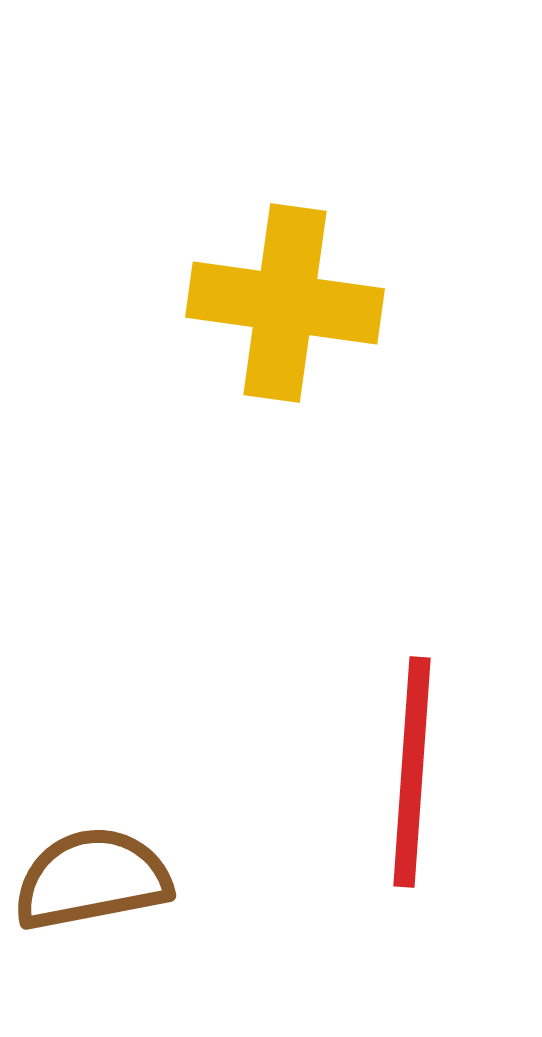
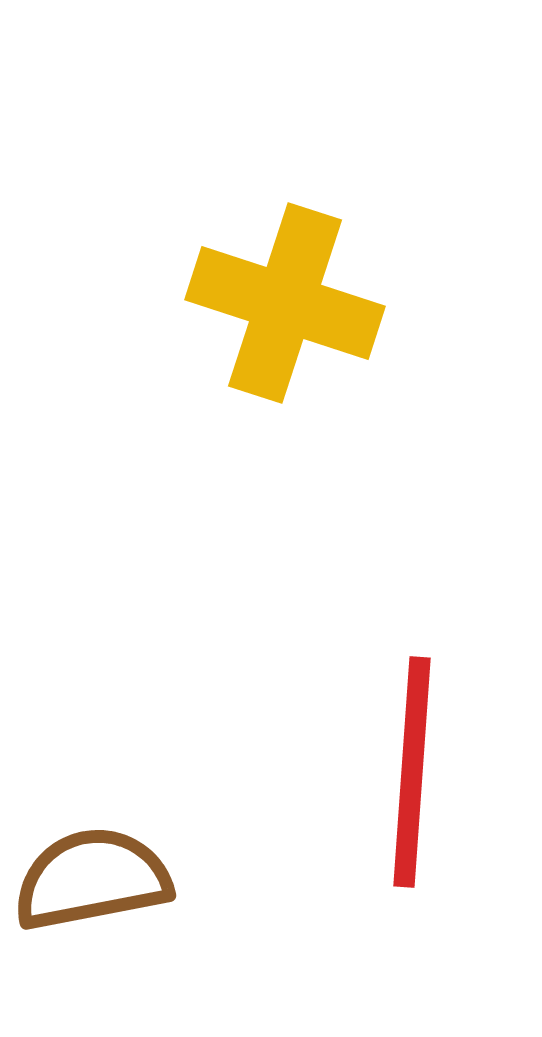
yellow cross: rotated 10 degrees clockwise
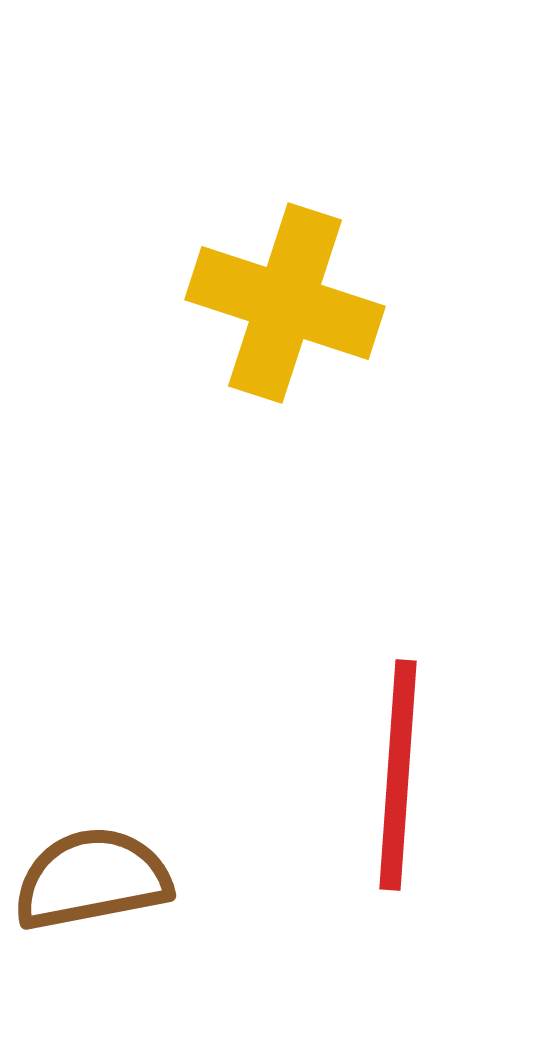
red line: moved 14 px left, 3 px down
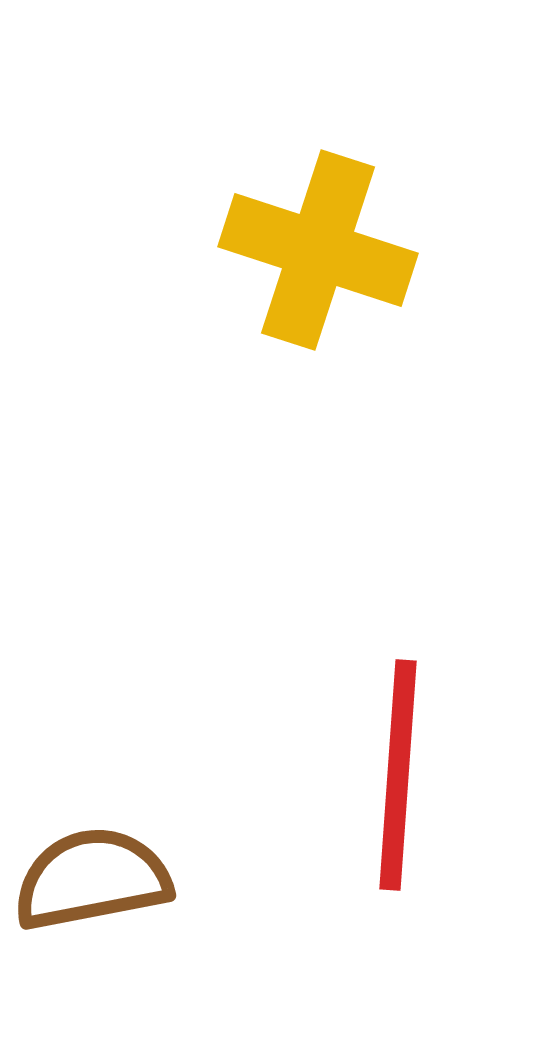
yellow cross: moved 33 px right, 53 px up
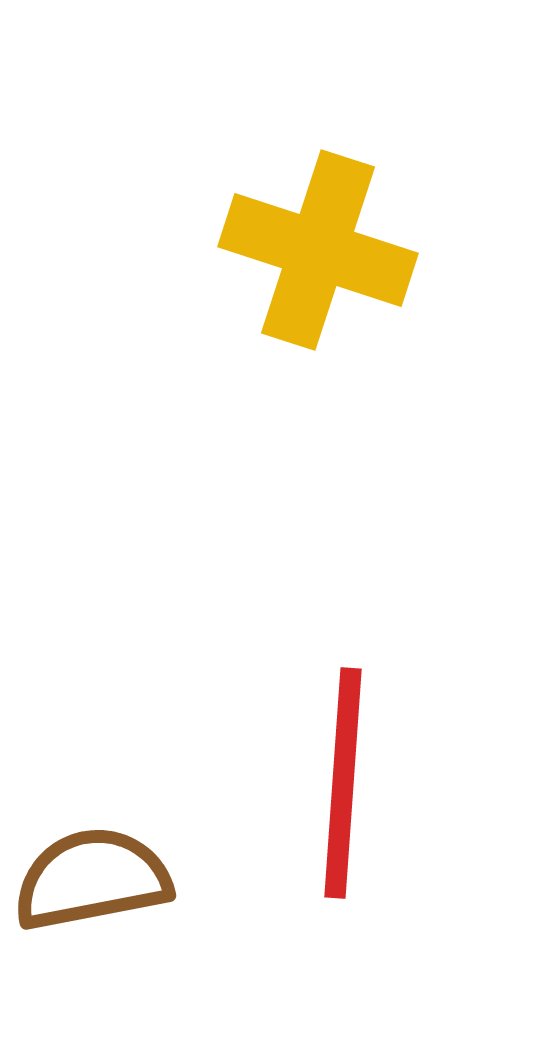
red line: moved 55 px left, 8 px down
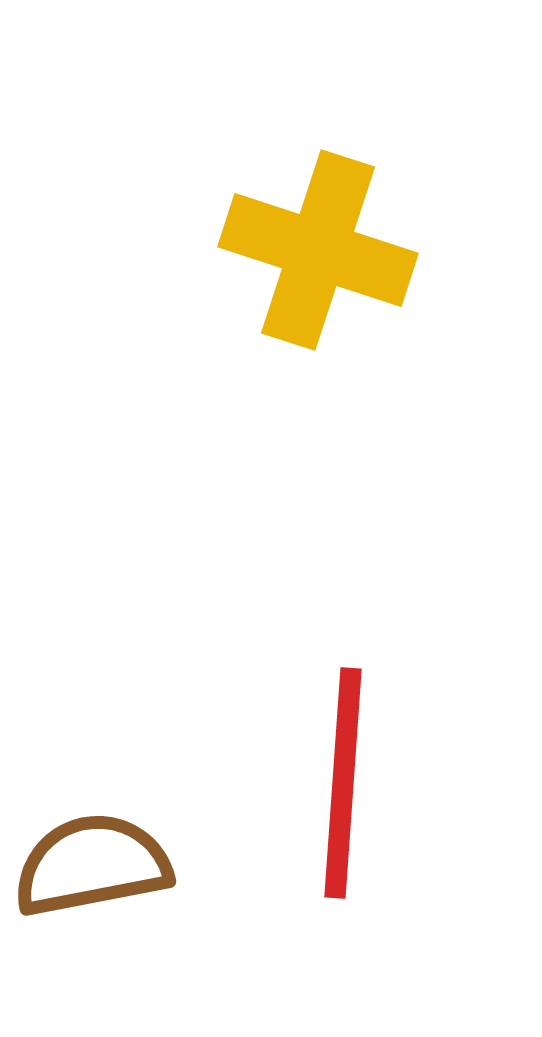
brown semicircle: moved 14 px up
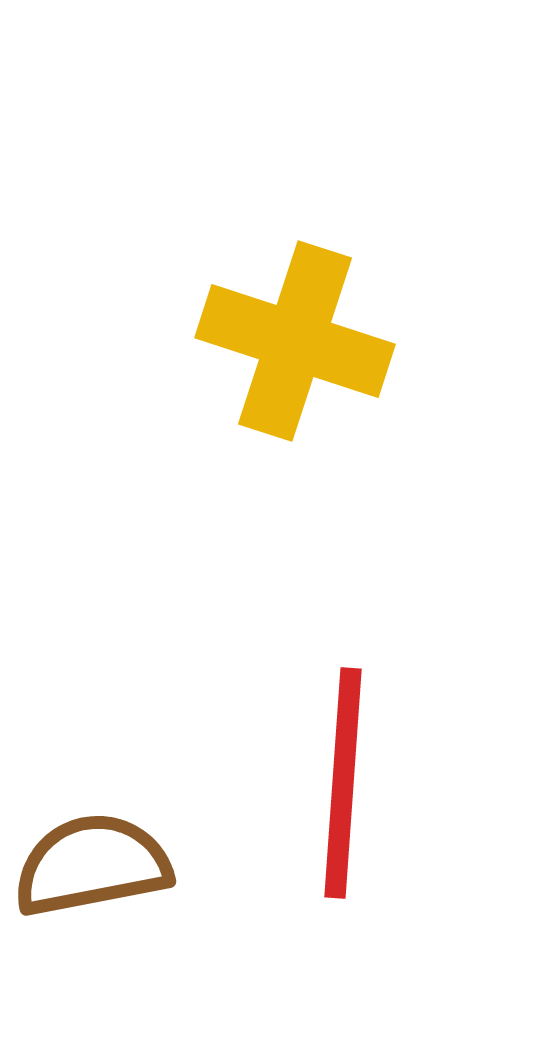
yellow cross: moved 23 px left, 91 px down
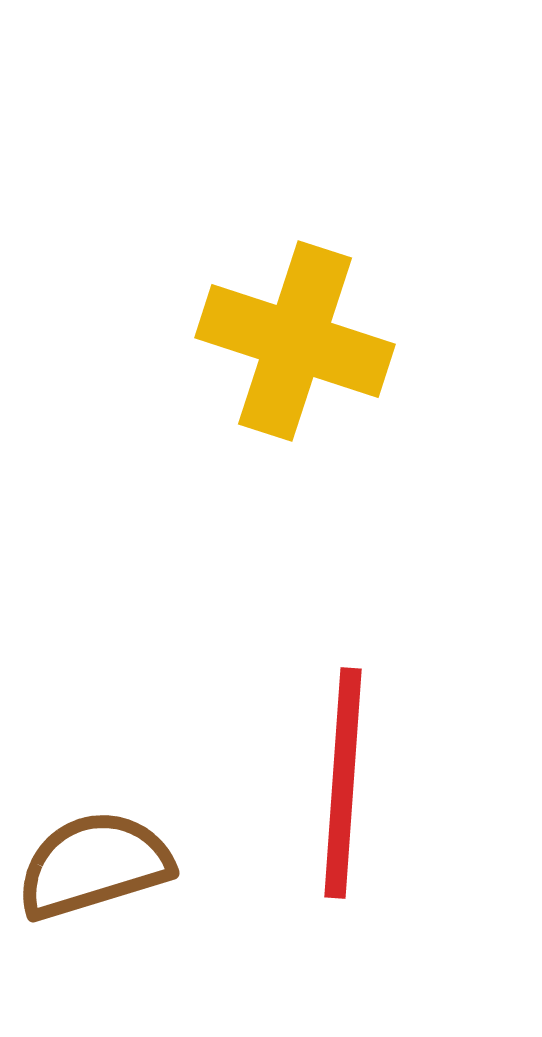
brown semicircle: moved 2 px right; rotated 6 degrees counterclockwise
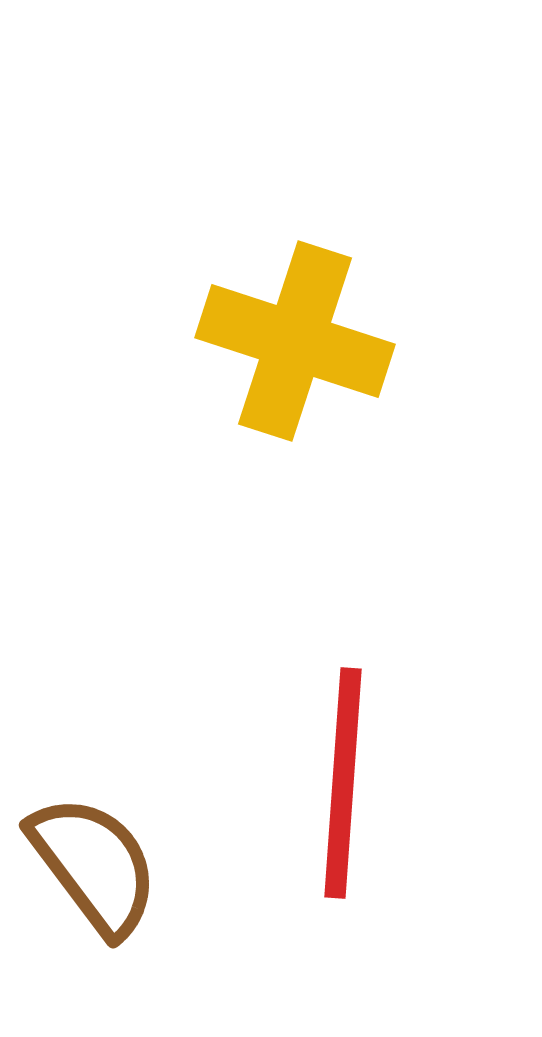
brown semicircle: rotated 70 degrees clockwise
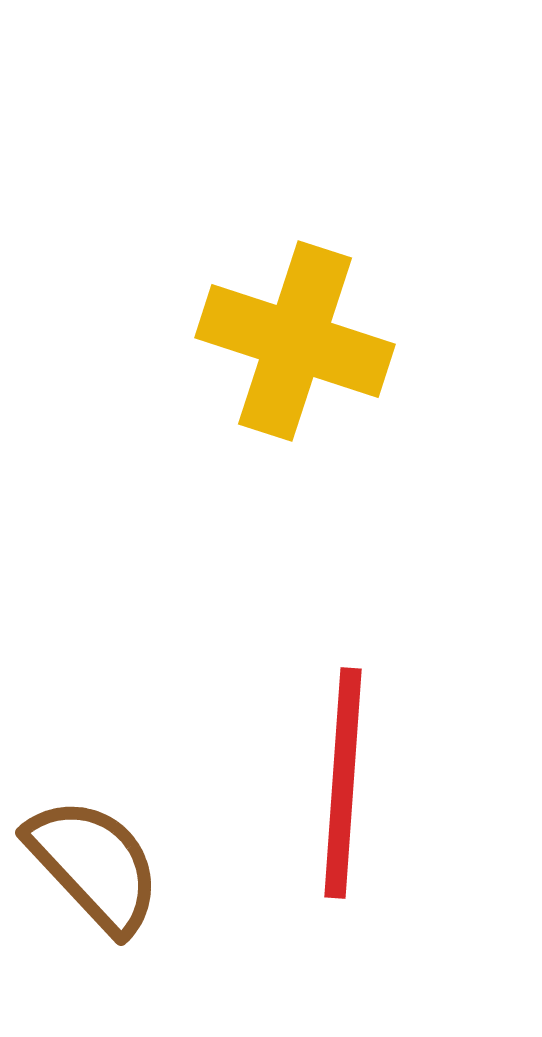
brown semicircle: rotated 6 degrees counterclockwise
